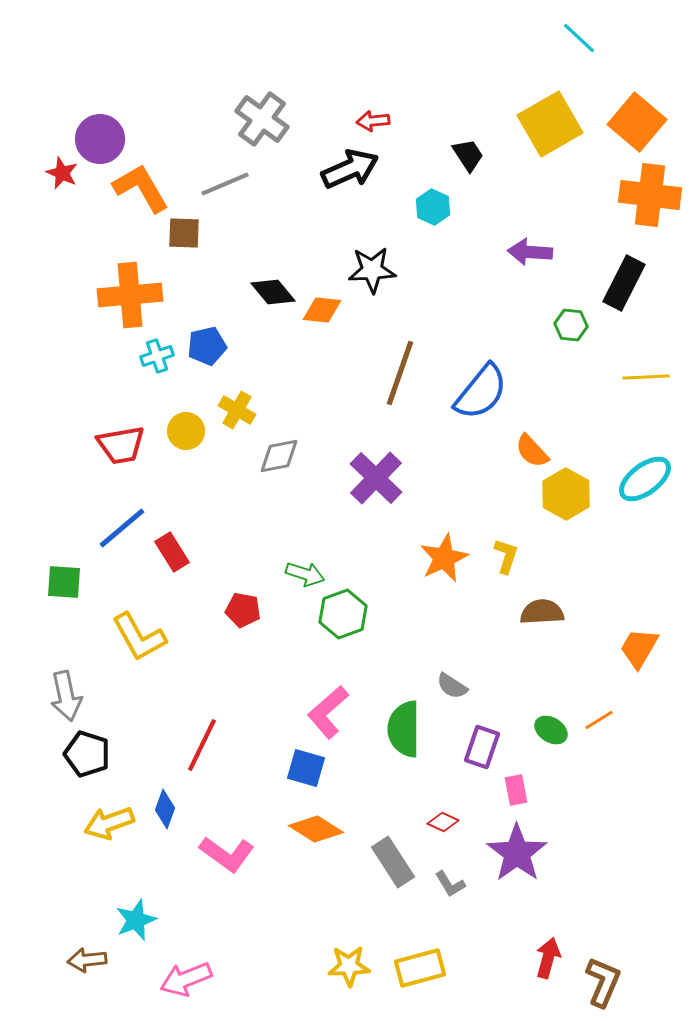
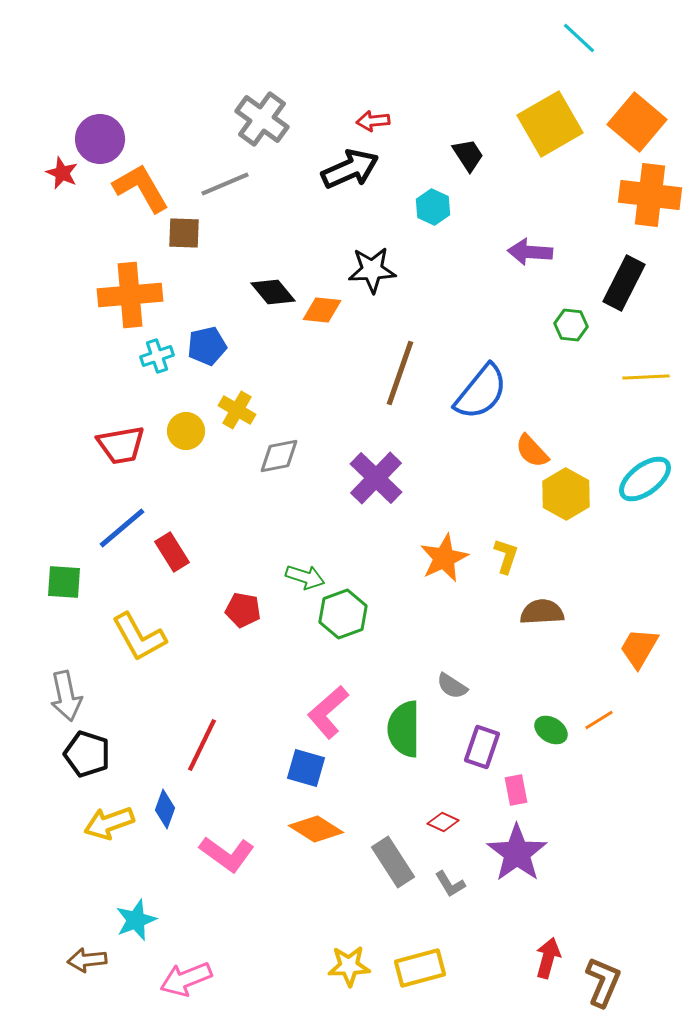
green arrow at (305, 574): moved 3 px down
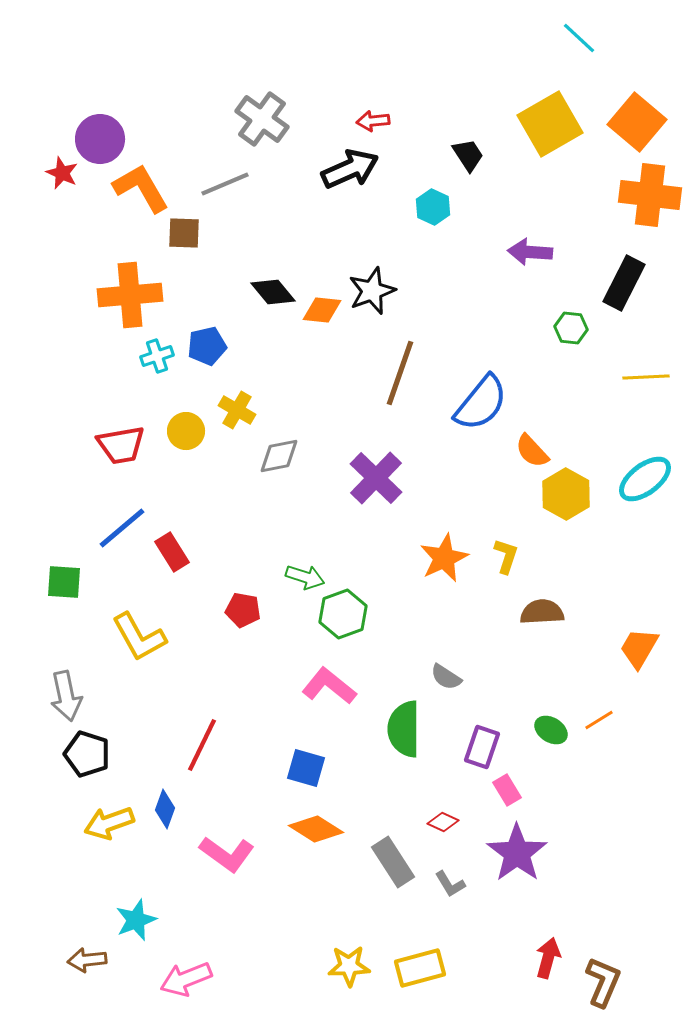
black star at (372, 270): moved 21 px down; rotated 18 degrees counterclockwise
green hexagon at (571, 325): moved 3 px down
blue semicircle at (481, 392): moved 11 px down
gray semicircle at (452, 686): moved 6 px left, 9 px up
pink L-shape at (328, 712): moved 1 px right, 26 px up; rotated 80 degrees clockwise
pink rectangle at (516, 790): moved 9 px left; rotated 20 degrees counterclockwise
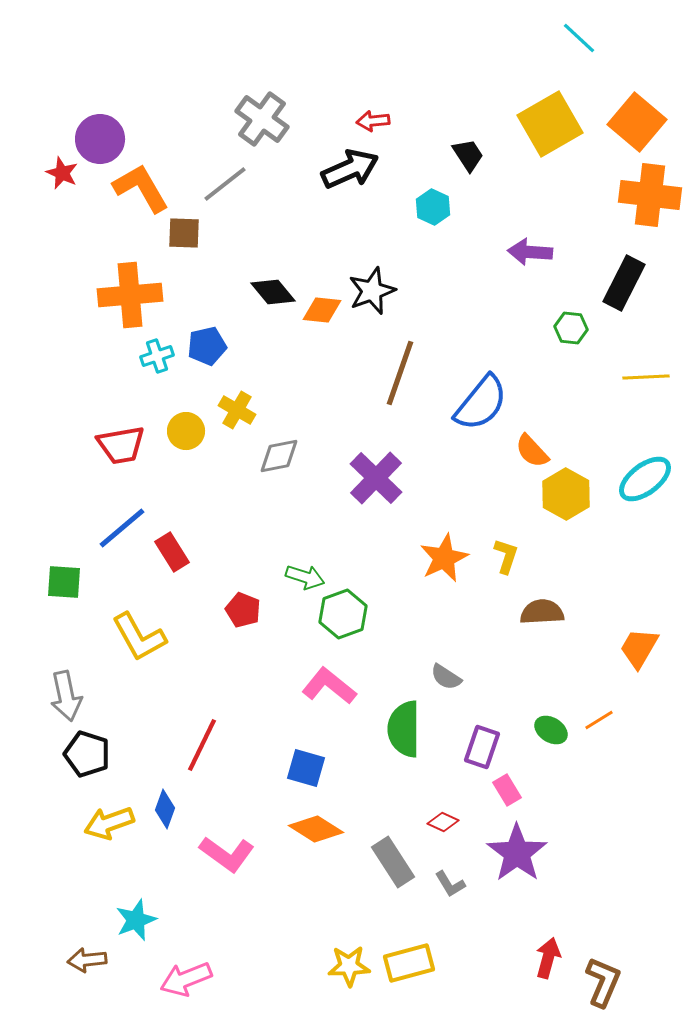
gray line at (225, 184): rotated 15 degrees counterclockwise
red pentagon at (243, 610): rotated 12 degrees clockwise
yellow rectangle at (420, 968): moved 11 px left, 5 px up
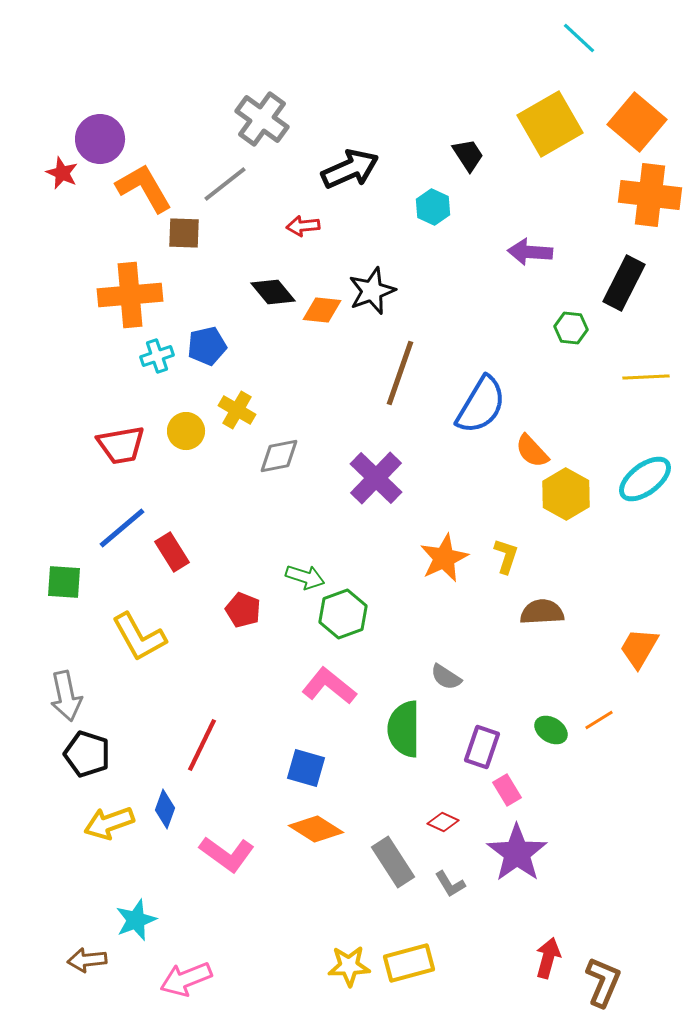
red arrow at (373, 121): moved 70 px left, 105 px down
orange L-shape at (141, 188): moved 3 px right
blue semicircle at (481, 403): moved 2 px down; rotated 8 degrees counterclockwise
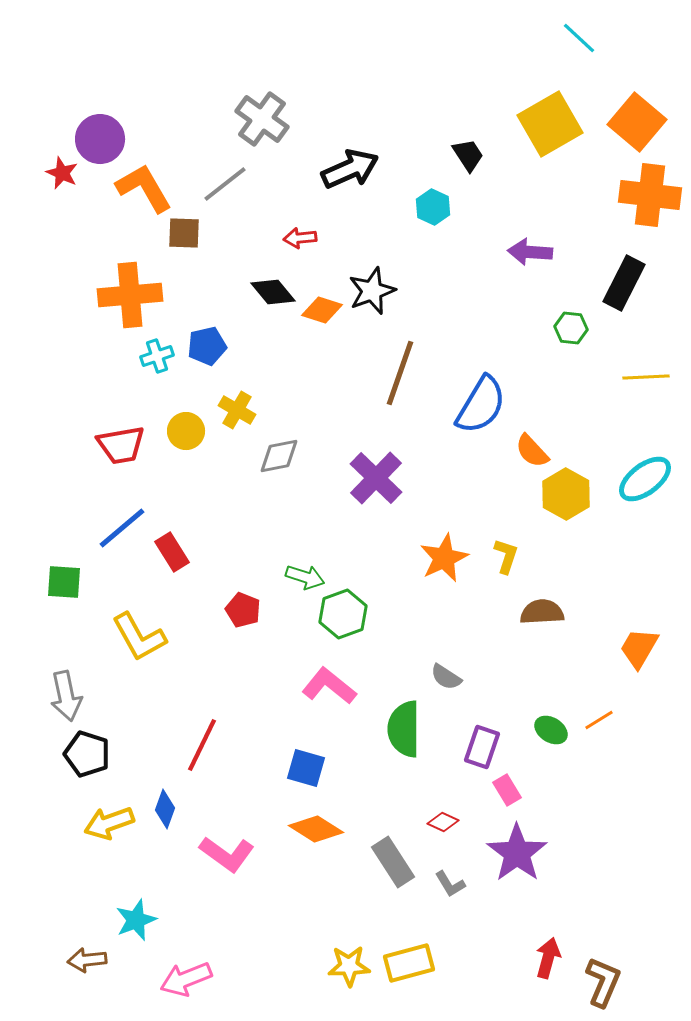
red arrow at (303, 226): moved 3 px left, 12 px down
orange diamond at (322, 310): rotated 12 degrees clockwise
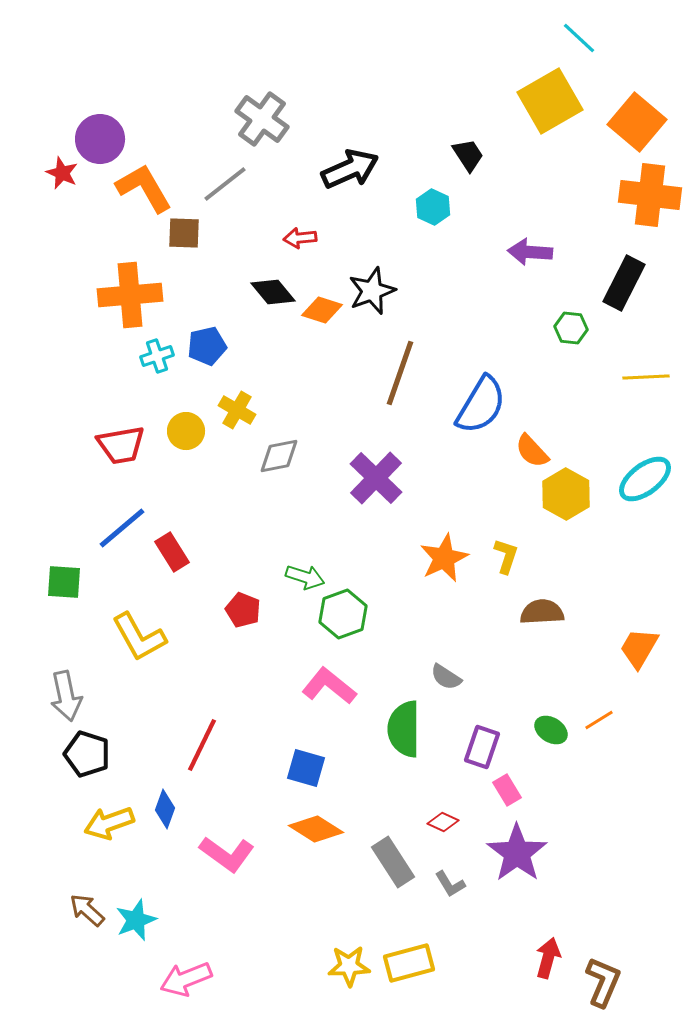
yellow square at (550, 124): moved 23 px up
brown arrow at (87, 960): moved 50 px up; rotated 48 degrees clockwise
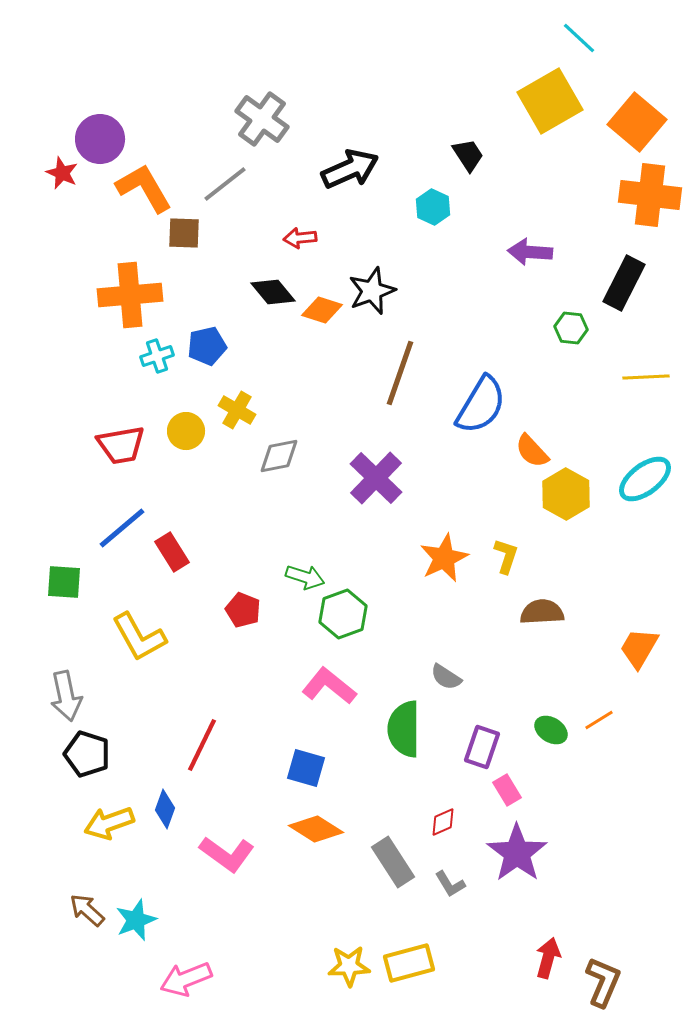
red diamond at (443, 822): rotated 48 degrees counterclockwise
